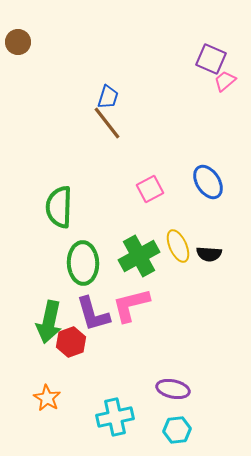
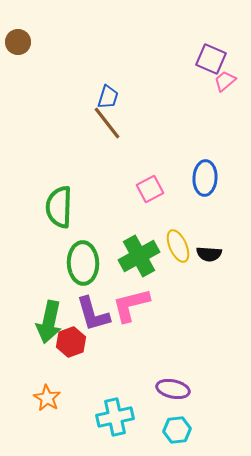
blue ellipse: moved 3 px left, 4 px up; rotated 36 degrees clockwise
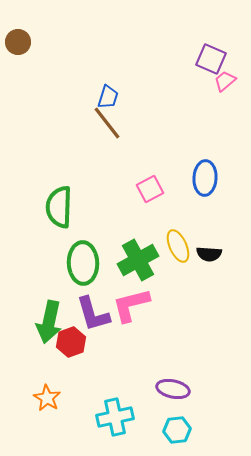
green cross: moved 1 px left, 4 px down
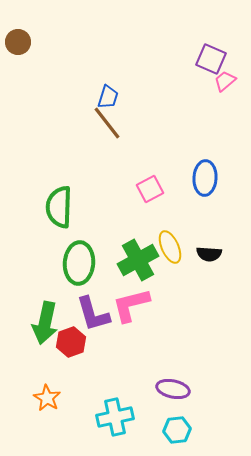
yellow ellipse: moved 8 px left, 1 px down
green ellipse: moved 4 px left; rotated 6 degrees clockwise
green arrow: moved 4 px left, 1 px down
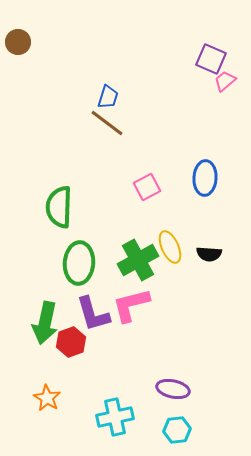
brown line: rotated 15 degrees counterclockwise
pink square: moved 3 px left, 2 px up
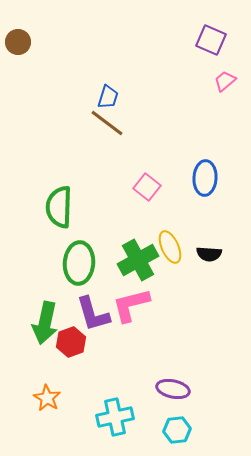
purple square: moved 19 px up
pink square: rotated 24 degrees counterclockwise
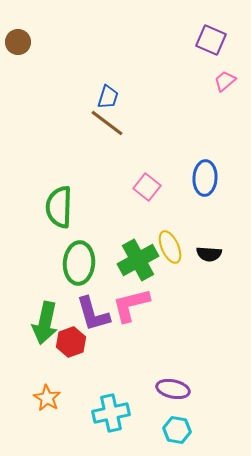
cyan cross: moved 4 px left, 4 px up
cyan hexagon: rotated 16 degrees clockwise
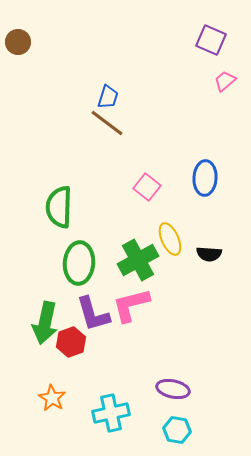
yellow ellipse: moved 8 px up
orange star: moved 5 px right
